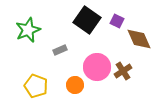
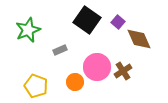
purple square: moved 1 px right, 1 px down; rotated 16 degrees clockwise
orange circle: moved 3 px up
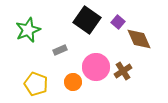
pink circle: moved 1 px left
orange circle: moved 2 px left
yellow pentagon: moved 2 px up
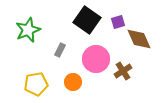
purple square: rotated 32 degrees clockwise
gray rectangle: rotated 40 degrees counterclockwise
pink circle: moved 8 px up
yellow pentagon: rotated 30 degrees counterclockwise
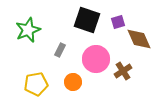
black square: rotated 16 degrees counterclockwise
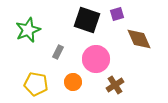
purple square: moved 1 px left, 8 px up
gray rectangle: moved 2 px left, 2 px down
brown cross: moved 8 px left, 14 px down
yellow pentagon: rotated 20 degrees clockwise
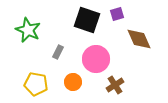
green star: rotated 25 degrees counterclockwise
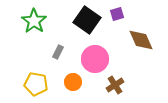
black square: rotated 16 degrees clockwise
green star: moved 6 px right, 9 px up; rotated 10 degrees clockwise
brown diamond: moved 2 px right, 1 px down
pink circle: moved 1 px left
